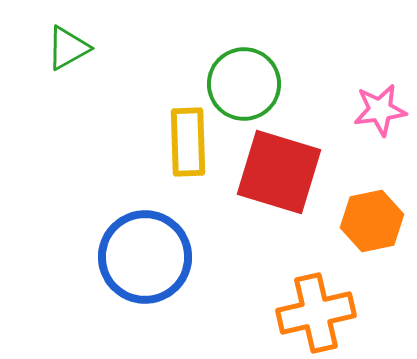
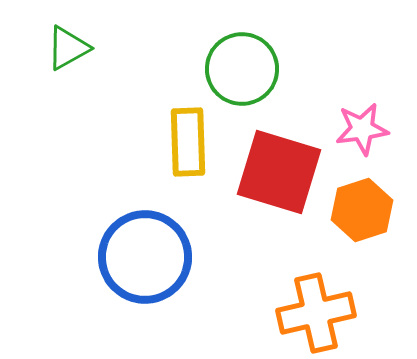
green circle: moved 2 px left, 15 px up
pink star: moved 18 px left, 19 px down
orange hexagon: moved 10 px left, 11 px up; rotated 6 degrees counterclockwise
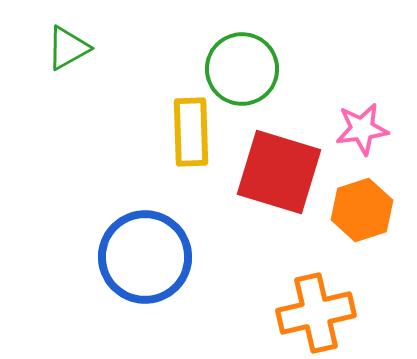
yellow rectangle: moved 3 px right, 10 px up
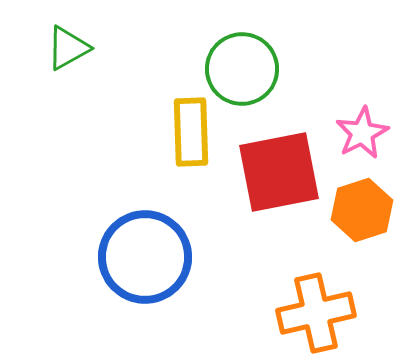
pink star: moved 4 px down; rotated 20 degrees counterclockwise
red square: rotated 28 degrees counterclockwise
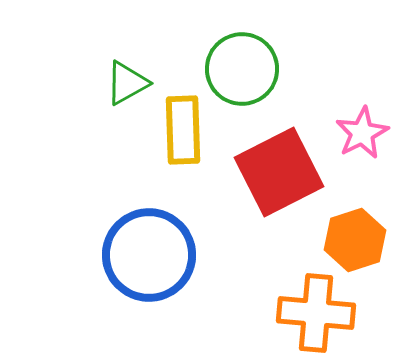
green triangle: moved 59 px right, 35 px down
yellow rectangle: moved 8 px left, 2 px up
red square: rotated 16 degrees counterclockwise
orange hexagon: moved 7 px left, 30 px down
blue circle: moved 4 px right, 2 px up
orange cross: rotated 18 degrees clockwise
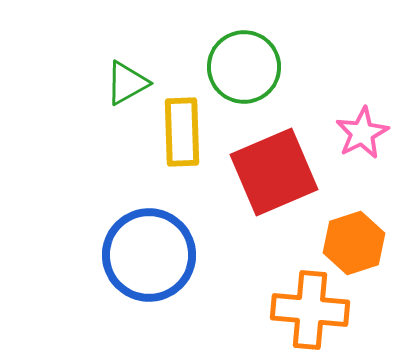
green circle: moved 2 px right, 2 px up
yellow rectangle: moved 1 px left, 2 px down
red square: moved 5 px left; rotated 4 degrees clockwise
orange hexagon: moved 1 px left, 3 px down
orange cross: moved 6 px left, 3 px up
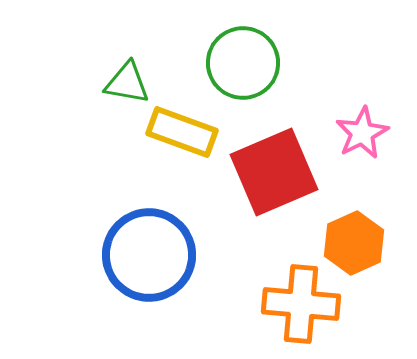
green circle: moved 1 px left, 4 px up
green triangle: rotated 39 degrees clockwise
yellow rectangle: rotated 68 degrees counterclockwise
orange hexagon: rotated 6 degrees counterclockwise
orange cross: moved 9 px left, 6 px up
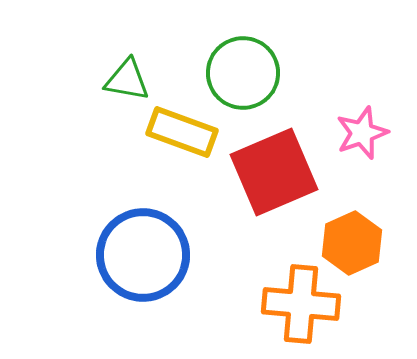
green circle: moved 10 px down
green triangle: moved 3 px up
pink star: rotated 8 degrees clockwise
orange hexagon: moved 2 px left
blue circle: moved 6 px left
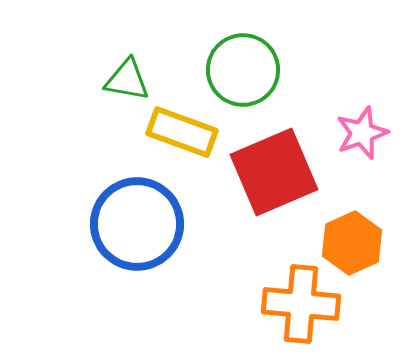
green circle: moved 3 px up
blue circle: moved 6 px left, 31 px up
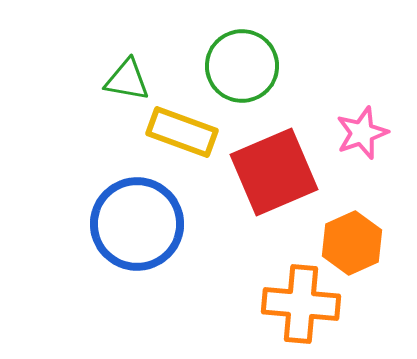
green circle: moved 1 px left, 4 px up
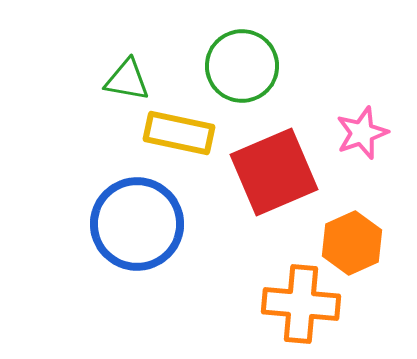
yellow rectangle: moved 3 px left, 1 px down; rotated 8 degrees counterclockwise
